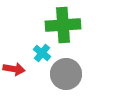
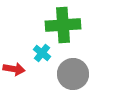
gray circle: moved 7 px right
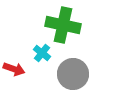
green cross: rotated 16 degrees clockwise
red arrow: rotated 10 degrees clockwise
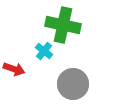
cyan cross: moved 2 px right, 2 px up
gray circle: moved 10 px down
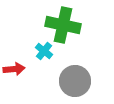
red arrow: rotated 25 degrees counterclockwise
gray circle: moved 2 px right, 3 px up
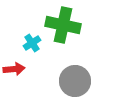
cyan cross: moved 12 px left, 8 px up; rotated 18 degrees clockwise
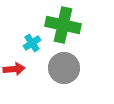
gray circle: moved 11 px left, 13 px up
